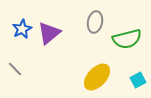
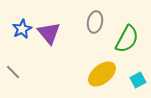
purple triangle: rotated 30 degrees counterclockwise
green semicircle: rotated 48 degrees counterclockwise
gray line: moved 2 px left, 3 px down
yellow ellipse: moved 5 px right, 3 px up; rotated 8 degrees clockwise
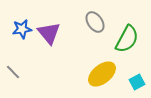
gray ellipse: rotated 45 degrees counterclockwise
blue star: rotated 18 degrees clockwise
cyan square: moved 1 px left, 2 px down
